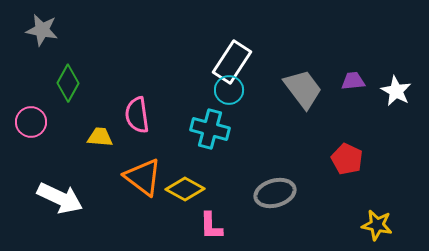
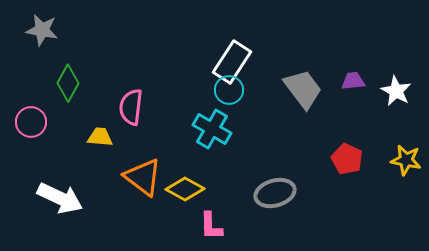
pink semicircle: moved 6 px left, 8 px up; rotated 15 degrees clockwise
cyan cross: moved 2 px right; rotated 15 degrees clockwise
yellow star: moved 29 px right, 65 px up
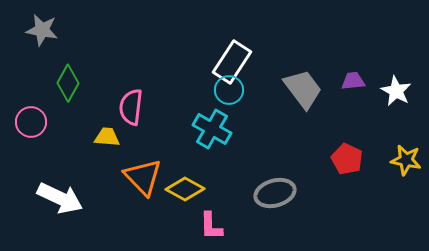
yellow trapezoid: moved 7 px right
orange triangle: rotated 9 degrees clockwise
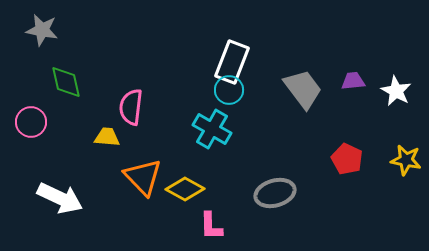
white rectangle: rotated 12 degrees counterclockwise
green diamond: moved 2 px left, 1 px up; rotated 42 degrees counterclockwise
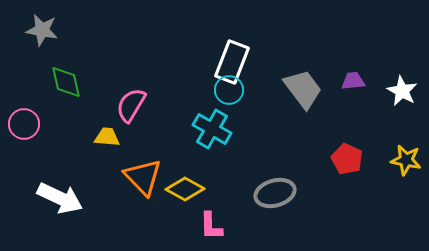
white star: moved 6 px right
pink semicircle: moved 2 px up; rotated 24 degrees clockwise
pink circle: moved 7 px left, 2 px down
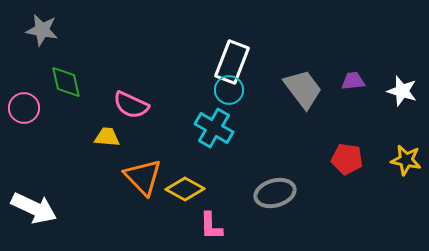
white star: rotated 12 degrees counterclockwise
pink semicircle: rotated 96 degrees counterclockwise
pink circle: moved 16 px up
cyan cross: moved 2 px right, 1 px up
red pentagon: rotated 16 degrees counterclockwise
white arrow: moved 26 px left, 10 px down
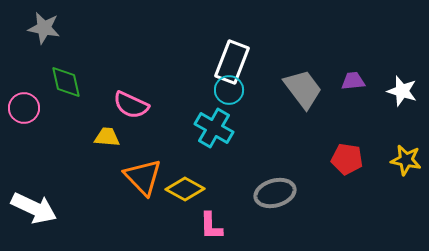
gray star: moved 2 px right, 2 px up
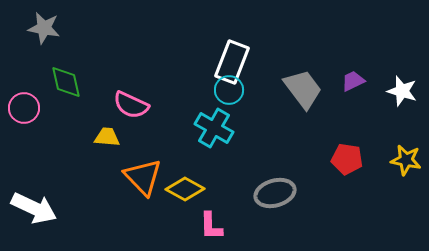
purple trapezoid: rotated 20 degrees counterclockwise
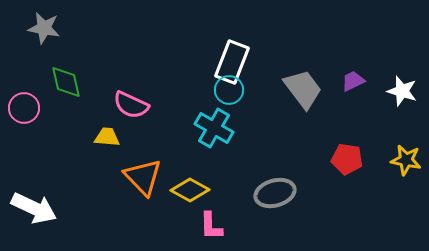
yellow diamond: moved 5 px right, 1 px down
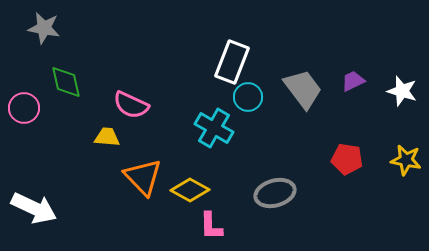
cyan circle: moved 19 px right, 7 px down
